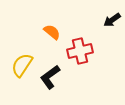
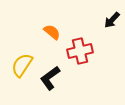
black arrow: rotated 12 degrees counterclockwise
black L-shape: moved 1 px down
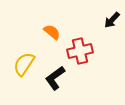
yellow semicircle: moved 2 px right, 1 px up
black L-shape: moved 5 px right
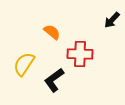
red cross: moved 3 px down; rotated 15 degrees clockwise
black L-shape: moved 1 px left, 2 px down
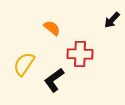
orange semicircle: moved 4 px up
